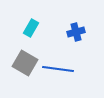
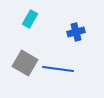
cyan rectangle: moved 1 px left, 9 px up
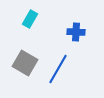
blue cross: rotated 18 degrees clockwise
blue line: rotated 68 degrees counterclockwise
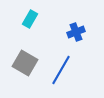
blue cross: rotated 24 degrees counterclockwise
blue line: moved 3 px right, 1 px down
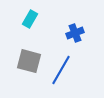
blue cross: moved 1 px left, 1 px down
gray square: moved 4 px right, 2 px up; rotated 15 degrees counterclockwise
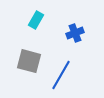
cyan rectangle: moved 6 px right, 1 px down
blue line: moved 5 px down
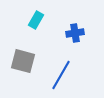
blue cross: rotated 12 degrees clockwise
gray square: moved 6 px left
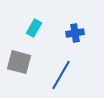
cyan rectangle: moved 2 px left, 8 px down
gray square: moved 4 px left, 1 px down
